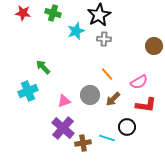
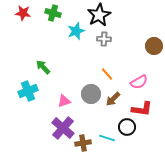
gray circle: moved 1 px right, 1 px up
red L-shape: moved 4 px left, 4 px down
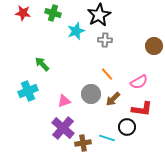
gray cross: moved 1 px right, 1 px down
green arrow: moved 1 px left, 3 px up
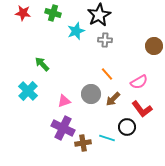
cyan cross: rotated 24 degrees counterclockwise
red L-shape: rotated 45 degrees clockwise
purple cross: rotated 15 degrees counterclockwise
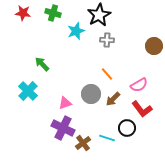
gray cross: moved 2 px right
pink semicircle: moved 3 px down
pink triangle: moved 1 px right, 2 px down
black circle: moved 1 px down
brown cross: rotated 28 degrees counterclockwise
